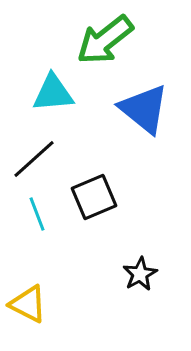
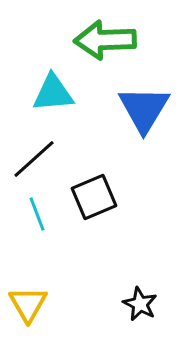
green arrow: rotated 36 degrees clockwise
blue triangle: rotated 22 degrees clockwise
black star: moved 30 px down; rotated 16 degrees counterclockwise
yellow triangle: rotated 33 degrees clockwise
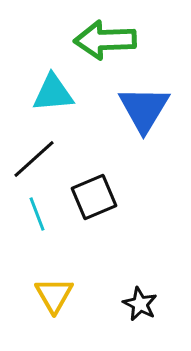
yellow triangle: moved 26 px right, 9 px up
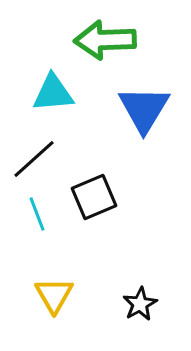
black star: rotated 16 degrees clockwise
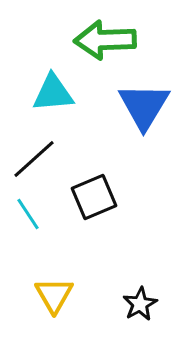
blue triangle: moved 3 px up
cyan line: moved 9 px left; rotated 12 degrees counterclockwise
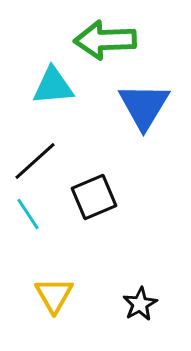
cyan triangle: moved 7 px up
black line: moved 1 px right, 2 px down
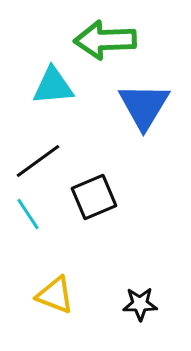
black line: moved 3 px right; rotated 6 degrees clockwise
yellow triangle: moved 1 px right; rotated 39 degrees counterclockwise
black star: rotated 28 degrees clockwise
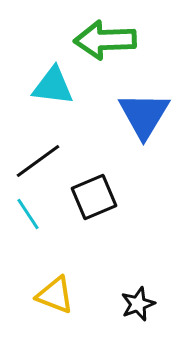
cyan triangle: rotated 12 degrees clockwise
blue triangle: moved 9 px down
black star: moved 2 px left; rotated 20 degrees counterclockwise
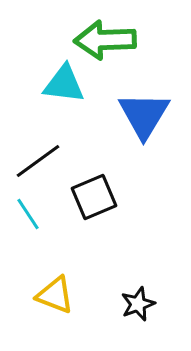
cyan triangle: moved 11 px right, 2 px up
